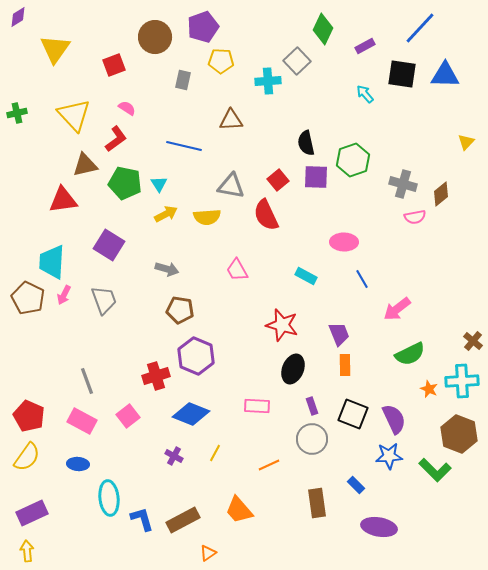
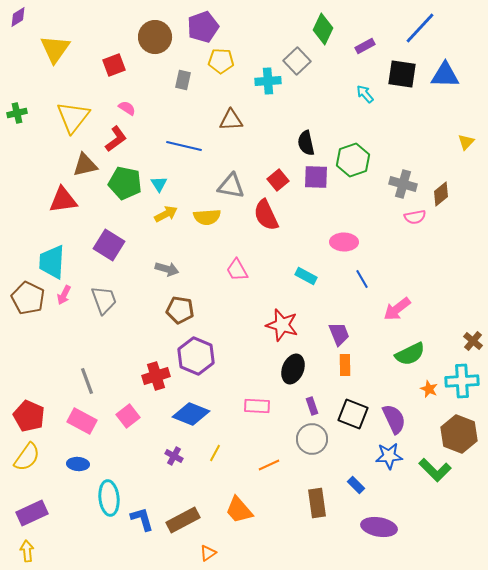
yellow triangle at (74, 115): moved 1 px left, 2 px down; rotated 21 degrees clockwise
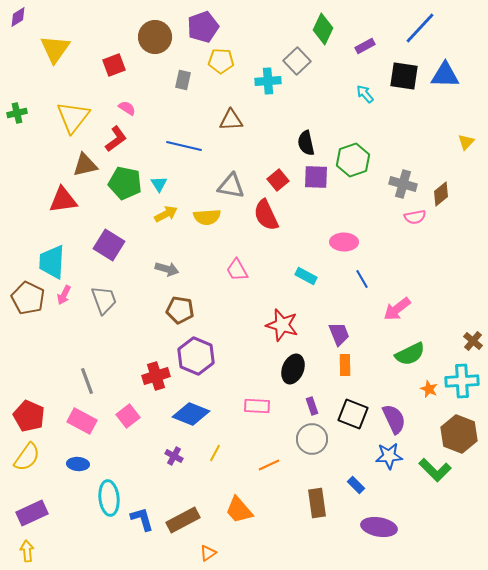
black square at (402, 74): moved 2 px right, 2 px down
